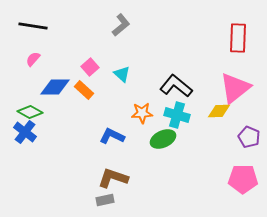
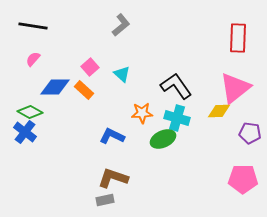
black L-shape: rotated 16 degrees clockwise
cyan cross: moved 3 px down
purple pentagon: moved 1 px right, 4 px up; rotated 15 degrees counterclockwise
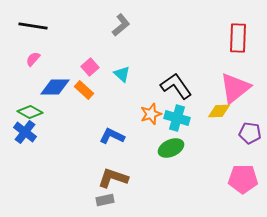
orange star: moved 9 px right, 1 px down; rotated 15 degrees counterclockwise
green ellipse: moved 8 px right, 9 px down
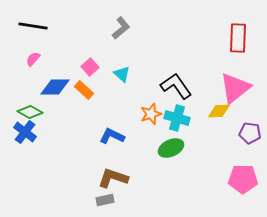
gray L-shape: moved 3 px down
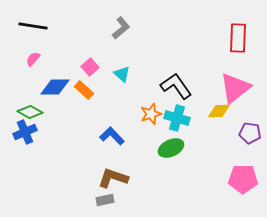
blue cross: rotated 30 degrees clockwise
blue L-shape: rotated 20 degrees clockwise
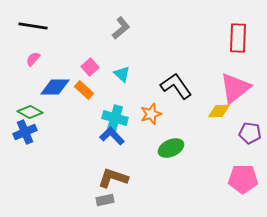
cyan cross: moved 62 px left
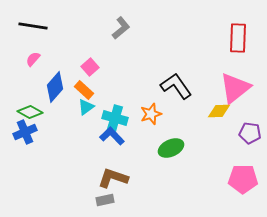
cyan triangle: moved 36 px left, 33 px down; rotated 42 degrees clockwise
blue diamond: rotated 48 degrees counterclockwise
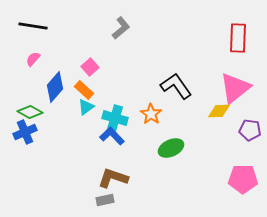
orange star: rotated 20 degrees counterclockwise
purple pentagon: moved 3 px up
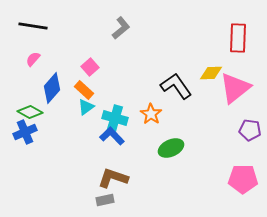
blue diamond: moved 3 px left, 1 px down
yellow diamond: moved 8 px left, 38 px up
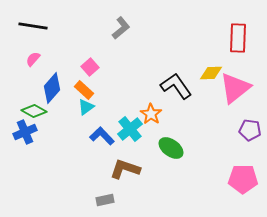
green diamond: moved 4 px right, 1 px up
cyan cross: moved 15 px right, 11 px down; rotated 35 degrees clockwise
blue L-shape: moved 10 px left
green ellipse: rotated 60 degrees clockwise
brown L-shape: moved 12 px right, 9 px up
